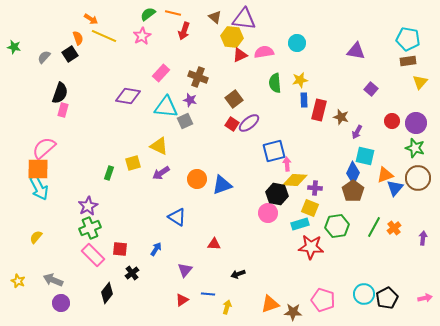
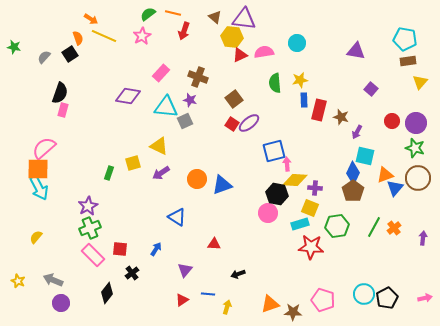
cyan pentagon at (408, 39): moved 3 px left
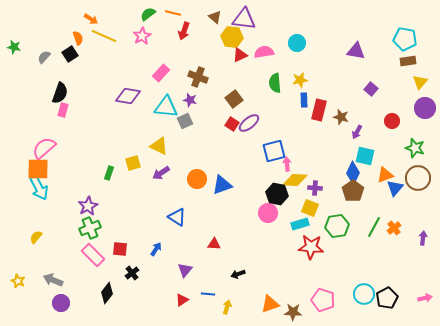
purple circle at (416, 123): moved 9 px right, 15 px up
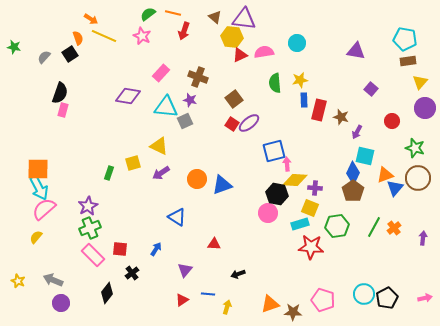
pink star at (142, 36): rotated 18 degrees counterclockwise
pink semicircle at (44, 148): moved 61 px down
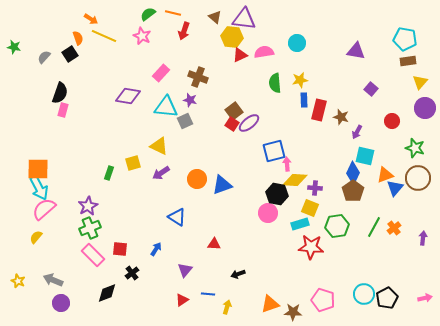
brown square at (234, 99): moved 12 px down
black diamond at (107, 293): rotated 30 degrees clockwise
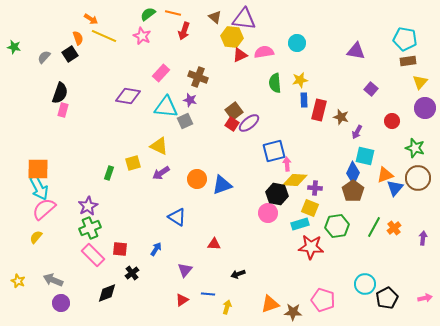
cyan circle at (364, 294): moved 1 px right, 10 px up
